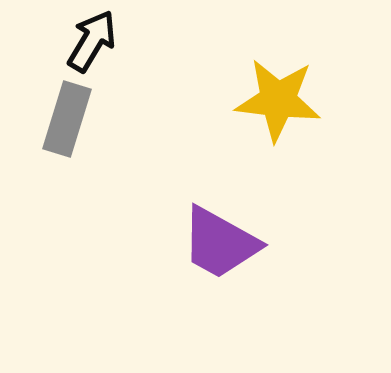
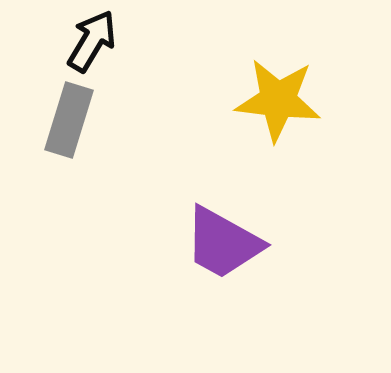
gray rectangle: moved 2 px right, 1 px down
purple trapezoid: moved 3 px right
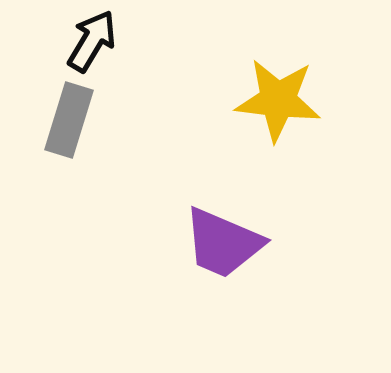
purple trapezoid: rotated 6 degrees counterclockwise
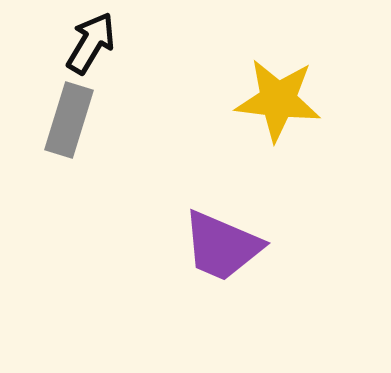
black arrow: moved 1 px left, 2 px down
purple trapezoid: moved 1 px left, 3 px down
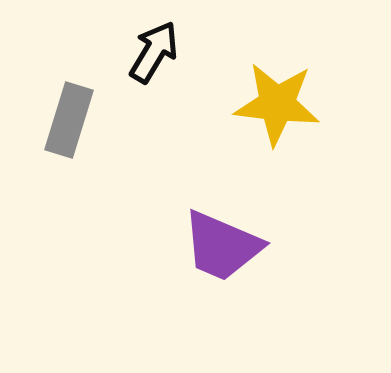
black arrow: moved 63 px right, 9 px down
yellow star: moved 1 px left, 4 px down
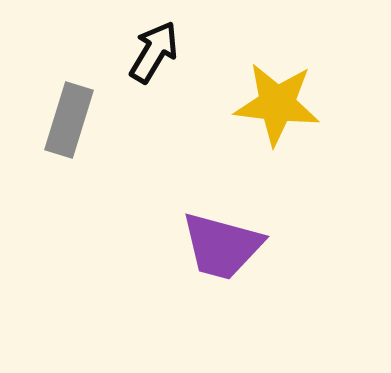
purple trapezoid: rotated 8 degrees counterclockwise
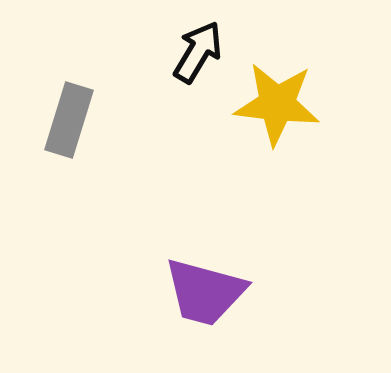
black arrow: moved 44 px right
purple trapezoid: moved 17 px left, 46 px down
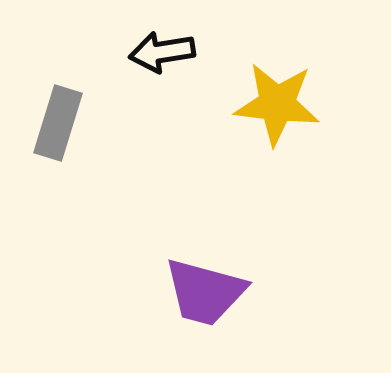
black arrow: moved 36 px left; rotated 130 degrees counterclockwise
gray rectangle: moved 11 px left, 3 px down
